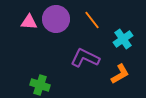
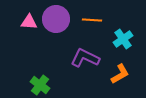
orange line: rotated 48 degrees counterclockwise
green cross: rotated 18 degrees clockwise
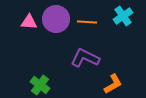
orange line: moved 5 px left, 2 px down
cyan cross: moved 23 px up
orange L-shape: moved 7 px left, 10 px down
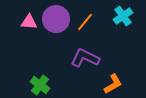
orange line: moved 2 px left; rotated 54 degrees counterclockwise
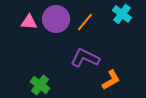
cyan cross: moved 1 px left, 2 px up; rotated 18 degrees counterclockwise
orange L-shape: moved 2 px left, 4 px up
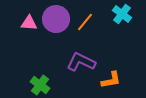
pink triangle: moved 1 px down
purple L-shape: moved 4 px left, 4 px down
orange L-shape: rotated 20 degrees clockwise
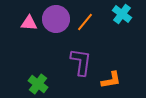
purple L-shape: rotated 72 degrees clockwise
green cross: moved 2 px left, 1 px up
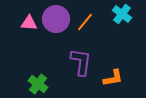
orange L-shape: moved 2 px right, 2 px up
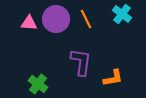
orange line: moved 1 px right, 3 px up; rotated 66 degrees counterclockwise
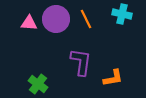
cyan cross: rotated 24 degrees counterclockwise
